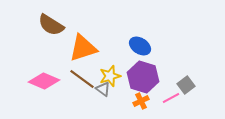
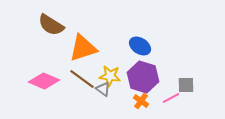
yellow star: rotated 25 degrees clockwise
gray square: rotated 36 degrees clockwise
orange cross: rotated 28 degrees counterclockwise
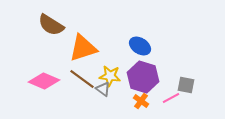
gray square: rotated 12 degrees clockwise
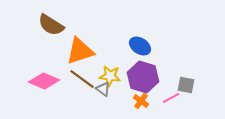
orange triangle: moved 3 px left, 3 px down
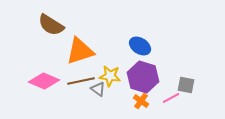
brown line: moved 1 px left, 2 px down; rotated 48 degrees counterclockwise
gray triangle: moved 5 px left
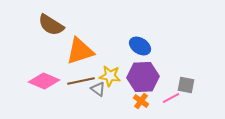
purple hexagon: rotated 20 degrees counterclockwise
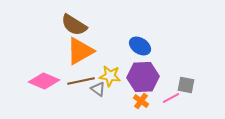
brown semicircle: moved 23 px right
orange triangle: rotated 12 degrees counterclockwise
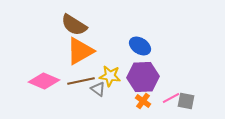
gray square: moved 16 px down
orange cross: moved 2 px right
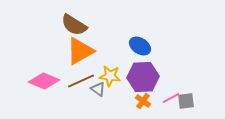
brown line: rotated 12 degrees counterclockwise
gray square: rotated 18 degrees counterclockwise
